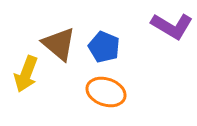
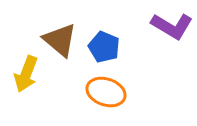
brown triangle: moved 1 px right, 4 px up
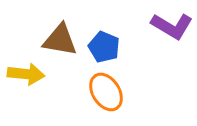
brown triangle: rotated 30 degrees counterclockwise
yellow arrow: rotated 105 degrees counterclockwise
orange ellipse: rotated 39 degrees clockwise
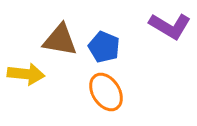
purple L-shape: moved 2 px left
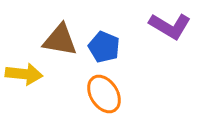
yellow arrow: moved 2 px left
orange ellipse: moved 2 px left, 2 px down
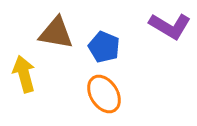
brown triangle: moved 4 px left, 7 px up
yellow arrow: rotated 111 degrees counterclockwise
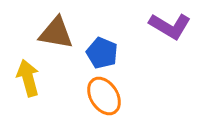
blue pentagon: moved 2 px left, 6 px down
yellow arrow: moved 4 px right, 4 px down
orange ellipse: moved 2 px down
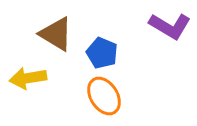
brown triangle: moved 1 px down; rotated 21 degrees clockwise
yellow arrow: rotated 84 degrees counterclockwise
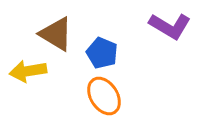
yellow arrow: moved 7 px up
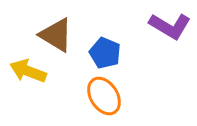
brown triangle: moved 1 px down
blue pentagon: moved 3 px right
yellow arrow: rotated 30 degrees clockwise
